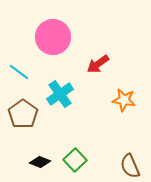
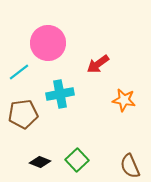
pink circle: moved 5 px left, 6 px down
cyan line: rotated 75 degrees counterclockwise
cyan cross: rotated 24 degrees clockwise
brown pentagon: rotated 28 degrees clockwise
green square: moved 2 px right
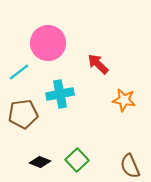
red arrow: rotated 80 degrees clockwise
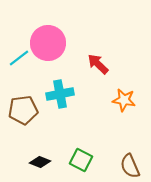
cyan line: moved 14 px up
brown pentagon: moved 4 px up
green square: moved 4 px right; rotated 20 degrees counterclockwise
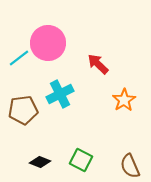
cyan cross: rotated 16 degrees counterclockwise
orange star: rotated 30 degrees clockwise
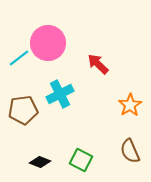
orange star: moved 6 px right, 5 px down
brown semicircle: moved 15 px up
